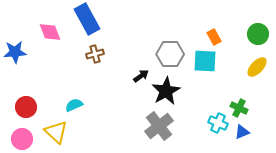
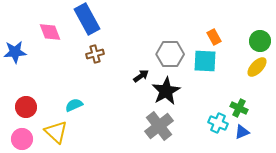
green circle: moved 2 px right, 7 px down
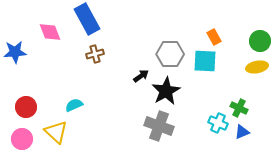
yellow ellipse: rotated 35 degrees clockwise
gray cross: rotated 32 degrees counterclockwise
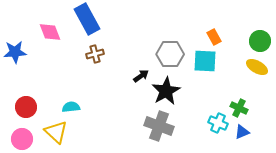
yellow ellipse: rotated 40 degrees clockwise
cyan semicircle: moved 3 px left, 2 px down; rotated 18 degrees clockwise
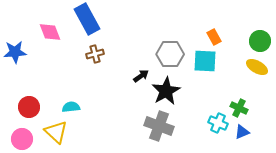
red circle: moved 3 px right
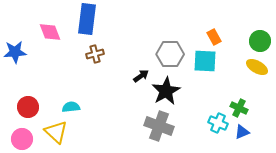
blue rectangle: rotated 36 degrees clockwise
red circle: moved 1 px left
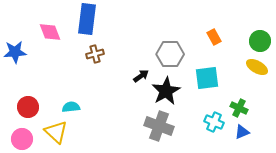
cyan square: moved 2 px right, 17 px down; rotated 10 degrees counterclockwise
cyan cross: moved 4 px left, 1 px up
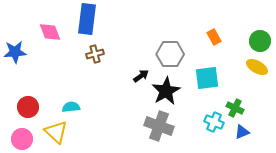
green cross: moved 4 px left
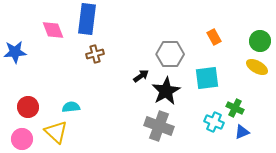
pink diamond: moved 3 px right, 2 px up
